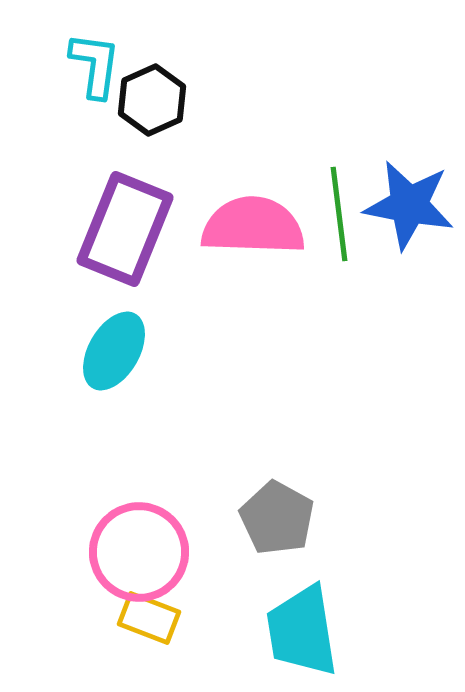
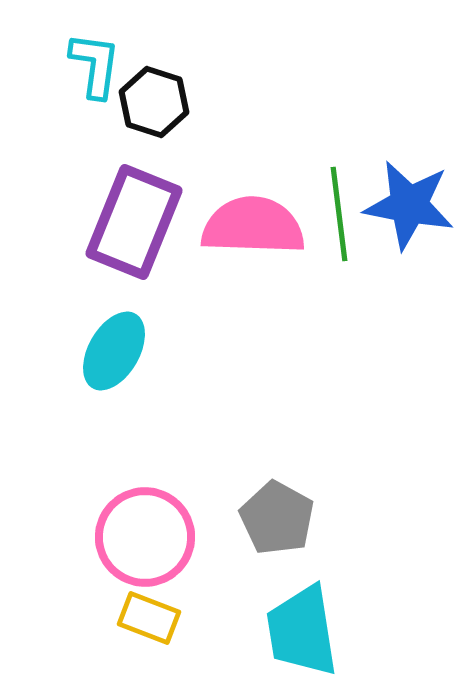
black hexagon: moved 2 px right, 2 px down; rotated 18 degrees counterclockwise
purple rectangle: moved 9 px right, 7 px up
pink circle: moved 6 px right, 15 px up
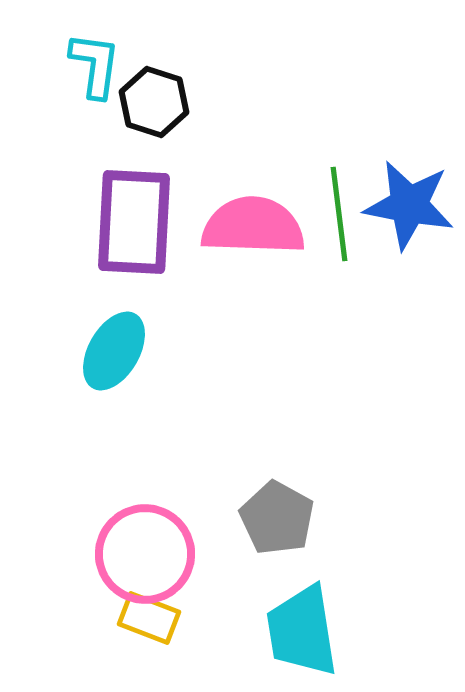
purple rectangle: rotated 19 degrees counterclockwise
pink circle: moved 17 px down
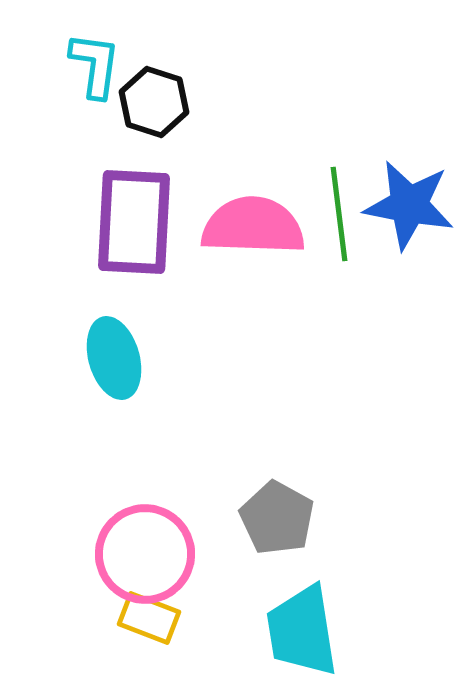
cyan ellipse: moved 7 px down; rotated 46 degrees counterclockwise
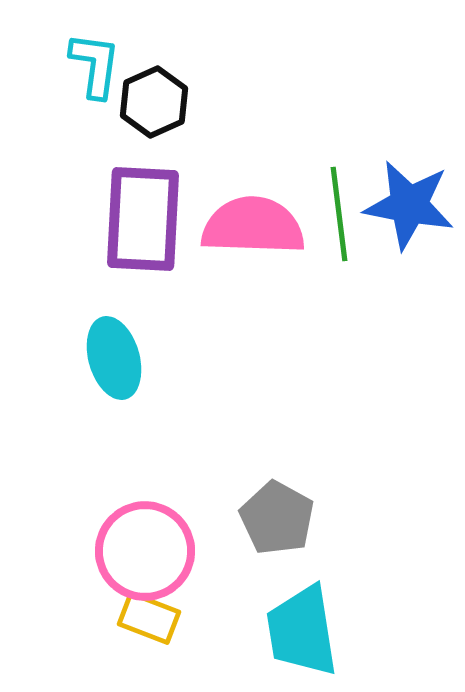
black hexagon: rotated 18 degrees clockwise
purple rectangle: moved 9 px right, 3 px up
pink circle: moved 3 px up
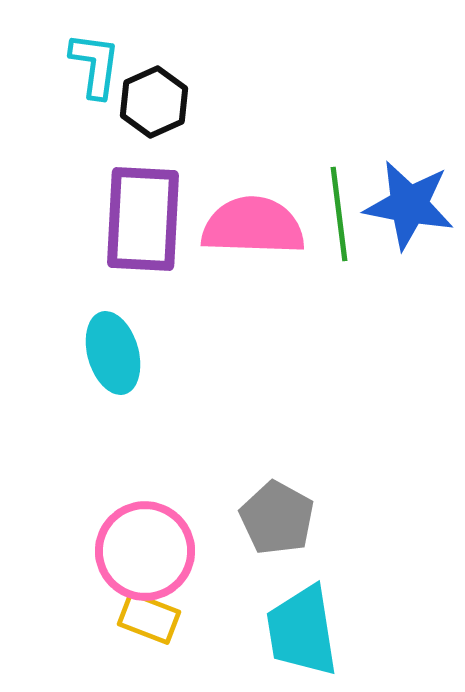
cyan ellipse: moved 1 px left, 5 px up
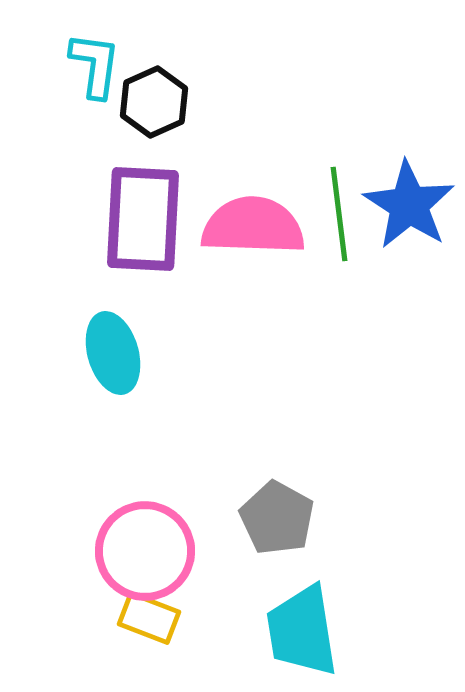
blue star: rotated 22 degrees clockwise
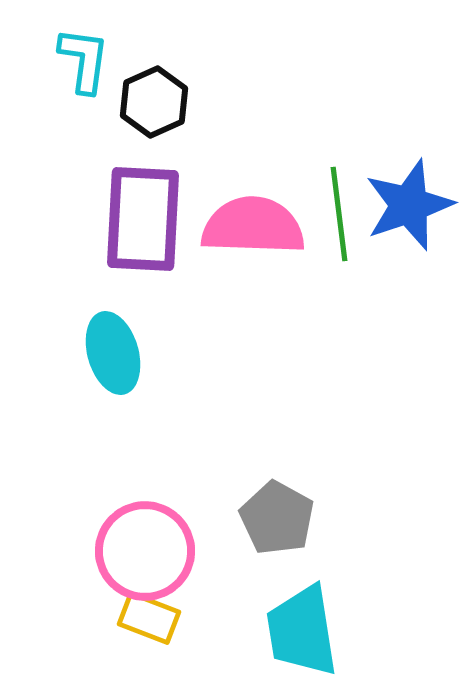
cyan L-shape: moved 11 px left, 5 px up
blue star: rotated 20 degrees clockwise
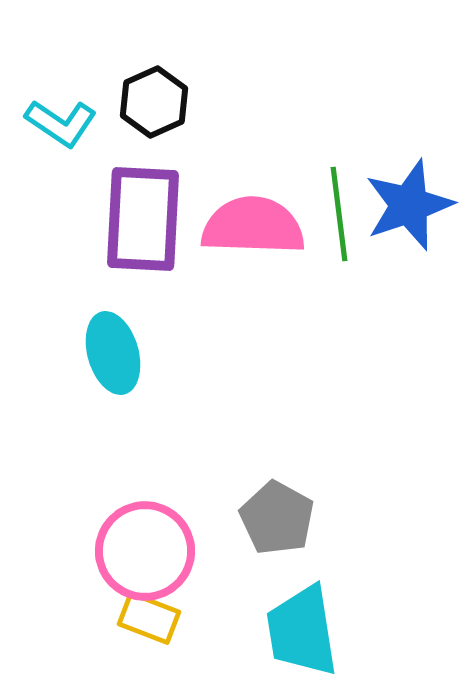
cyan L-shape: moved 23 px left, 63 px down; rotated 116 degrees clockwise
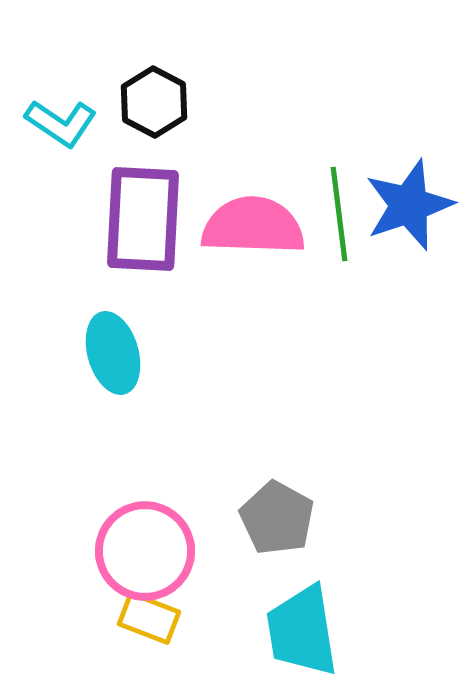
black hexagon: rotated 8 degrees counterclockwise
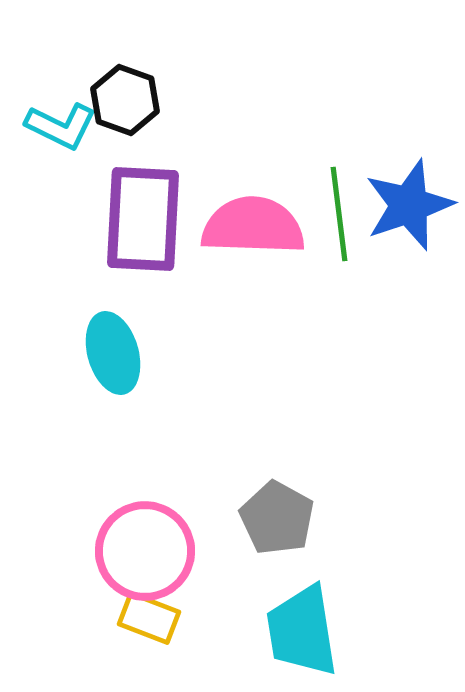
black hexagon: moved 29 px left, 2 px up; rotated 8 degrees counterclockwise
cyan L-shape: moved 3 px down; rotated 8 degrees counterclockwise
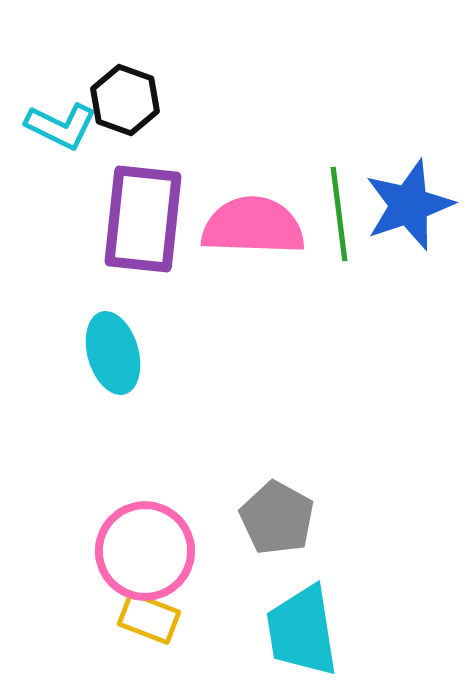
purple rectangle: rotated 3 degrees clockwise
